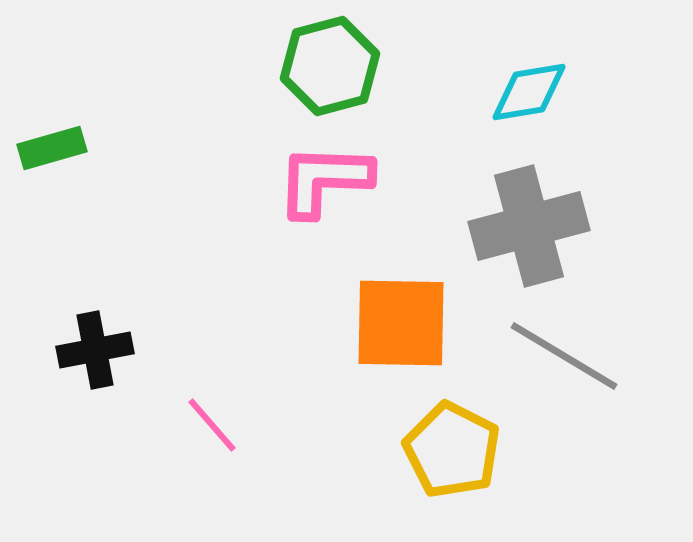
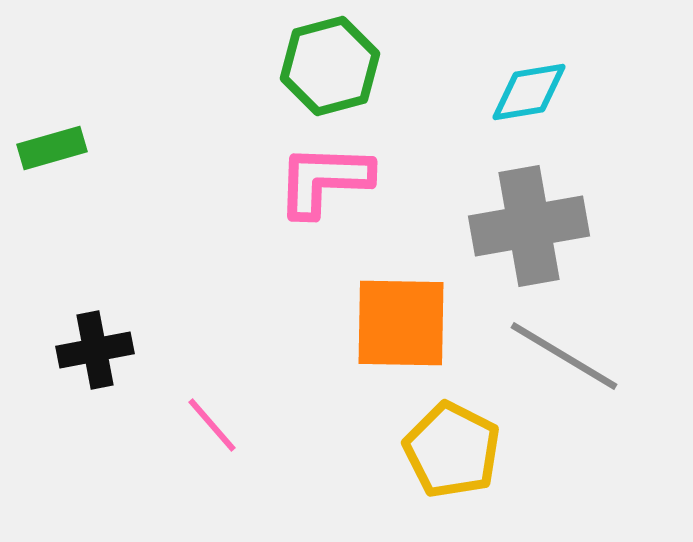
gray cross: rotated 5 degrees clockwise
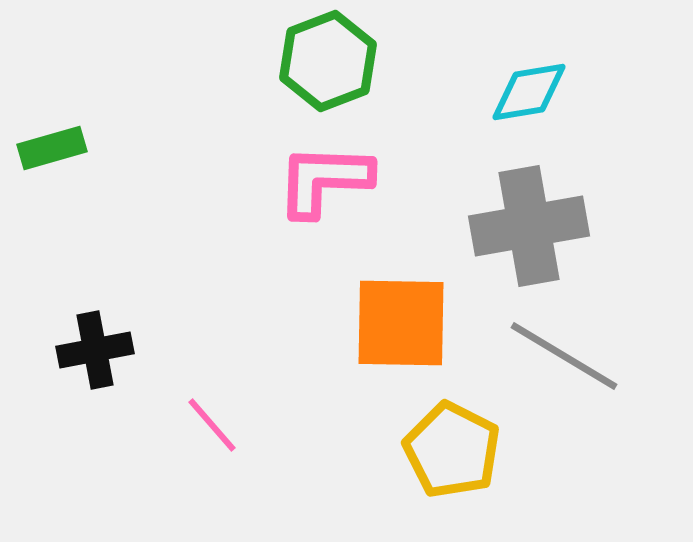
green hexagon: moved 2 px left, 5 px up; rotated 6 degrees counterclockwise
